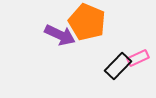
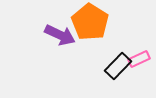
orange pentagon: moved 3 px right; rotated 9 degrees clockwise
pink rectangle: moved 1 px right, 1 px down
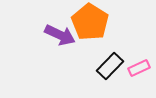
pink rectangle: moved 9 px down
black rectangle: moved 8 px left
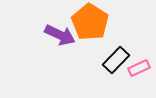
black rectangle: moved 6 px right, 6 px up
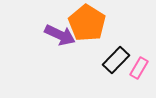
orange pentagon: moved 3 px left, 1 px down
pink rectangle: rotated 35 degrees counterclockwise
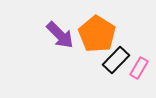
orange pentagon: moved 10 px right, 11 px down
purple arrow: rotated 20 degrees clockwise
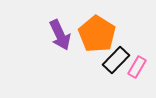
purple arrow: rotated 20 degrees clockwise
pink rectangle: moved 2 px left, 1 px up
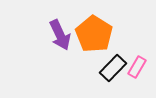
orange pentagon: moved 3 px left
black rectangle: moved 3 px left, 8 px down
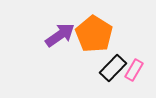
purple arrow: rotated 100 degrees counterclockwise
pink rectangle: moved 3 px left, 3 px down
